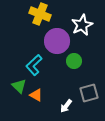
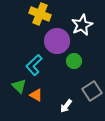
gray square: moved 3 px right, 2 px up; rotated 18 degrees counterclockwise
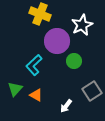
green triangle: moved 4 px left, 3 px down; rotated 28 degrees clockwise
